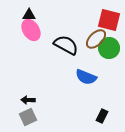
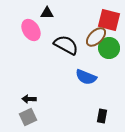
black triangle: moved 18 px right, 2 px up
brown ellipse: moved 2 px up
black arrow: moved 1 px right, 1 px up
black rectangle: rotated 16 degrees counterclockwise
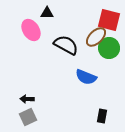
black arrow: moved 2 px left
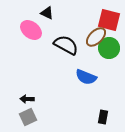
black triangle: rotated 24 degrees clockwise
pink ellipse: rotated 20 degrees counterclockwise
black rectangle: moved 1 px right, 1 px down
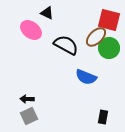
gray square: moved 1 px right, 1 px up
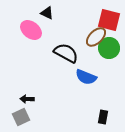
black semicircle: moved 8 px down
gray square: moved 8 px left, 1 px down
